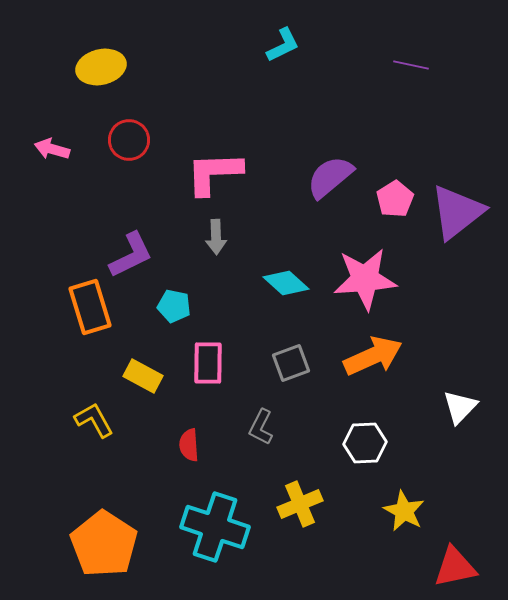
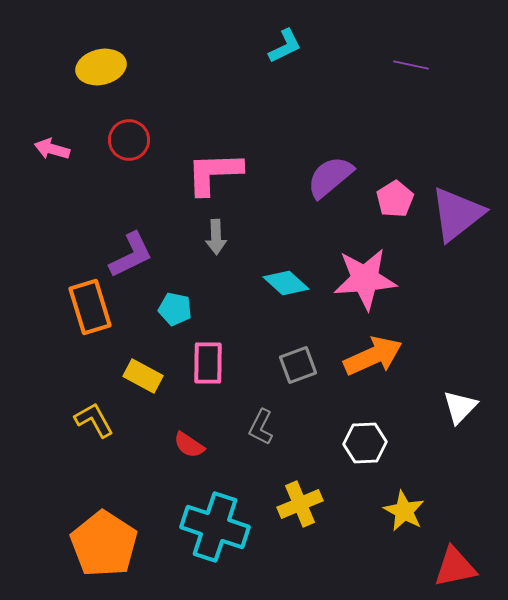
cyan L-shape: moved 2 px right, 1 px down
purple triangle: moved 2 px down
cyan pentagon: moved 1 px right, 3 px down
gray square: moved 7 px right, 2 px down
red semicircle: rotated 52 degrees counterclockwise
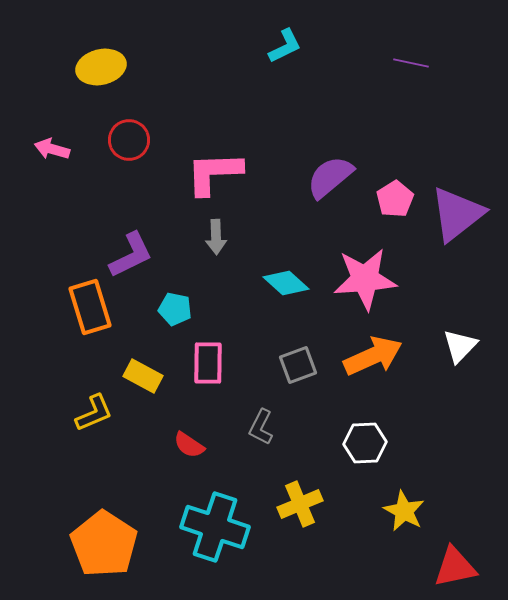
purple line: moved 2 px up
white triangle: moved 61 px up
yellow L-shape: moved 7 px up; rotated 96 degrees clockwise
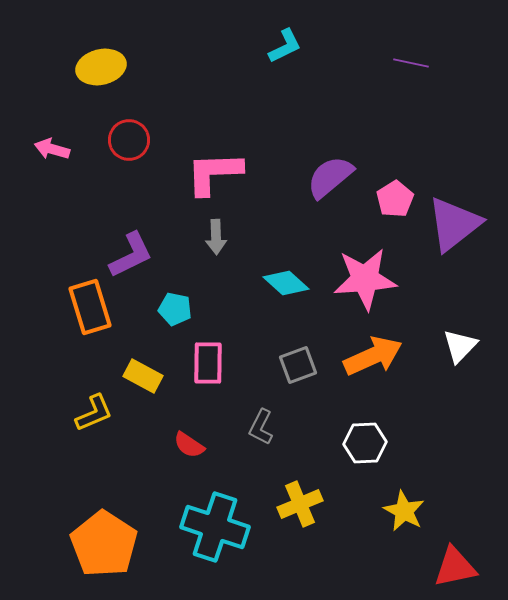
purple triangle: moved 3 px left, 10 px down
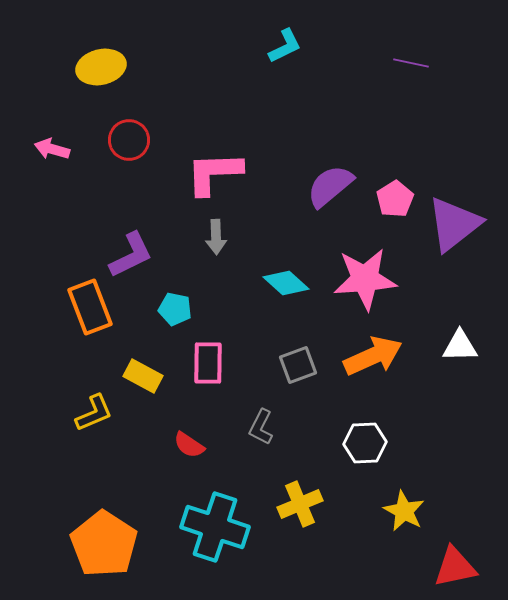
purple semicircle: moved 9 px down
orange rectangle: rotated 4 degrees counterclockwise
white triangle: rotated 45 degrees clockwise
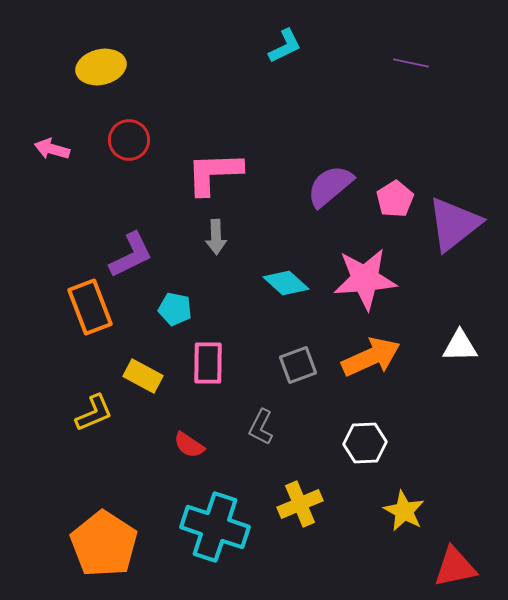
orange arrow: moved 2 px left, 1 px down
